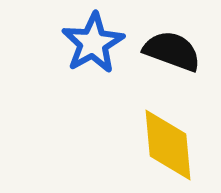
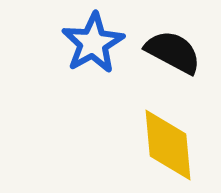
black semicircle: moved 1 px right, 1 px down; rotated 8 degrees clockwise
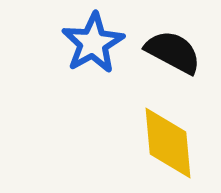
yellow diamond: moved 2 px up
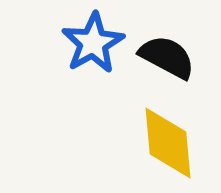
black semicircle: moved 6 px left, 5 px down
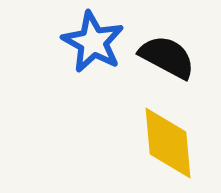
blue star: moved 1 px up; rotated 14 degrees counterclockwise
